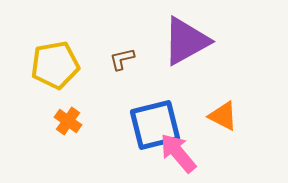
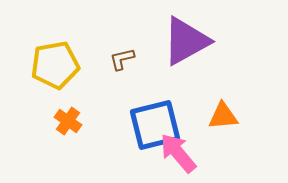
orange triangle: rotated 32 degrees counterclockwise
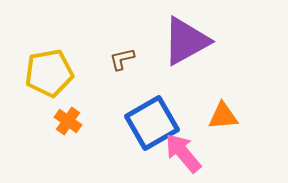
yellow pentagon: moved 6 px left, 8 px down
blue square: moved 3 px left, 2 px up; rotated 16 degrees counterclockwise
pink arrow: moved 5 px right
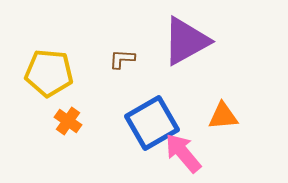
brown L-shape: rotated 16 degrees clockwise
yellow pentagon: rotated 15 degrees clockwise
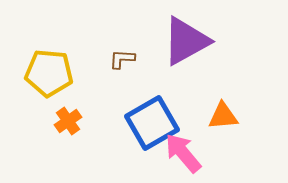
orange cross: rotated 20 degrees clockwise
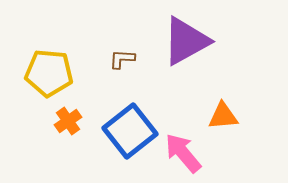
blue square: moved 22 px left, 8 px down; rotated 8 degrees counterclockwise
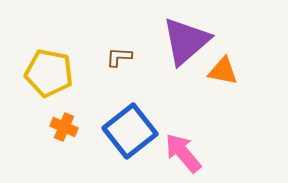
purple triangle: rotated 12 degrees counterclockwise
brown L-shape: moved 3 px left, 2 px up
yellow pentagon: rotated 6 degrees clockwise
orange triangle: moved 45 px up; rotated 16 degrees clockwise
orange cross: moved 4 px left, 6 px down; rotated 32 degrees counterclockwise
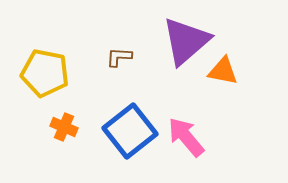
yellow pentagon: moved 4 px left
pink arrow: moved 3 px right, 16 px up
